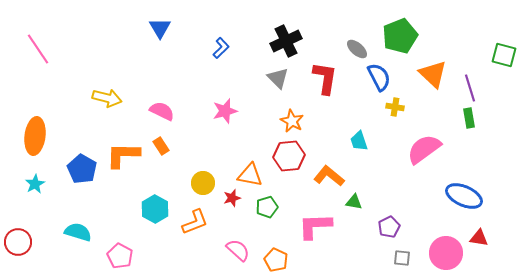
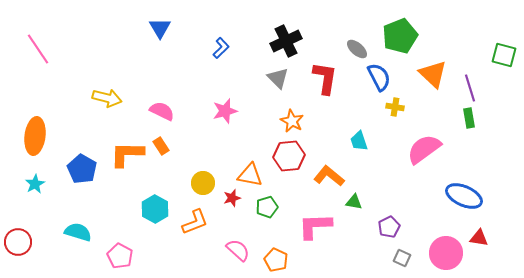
orange L-shape at (123, 155): moved 4 px right, 1 px up
gray square at (402, 258): rotated 18 degrees clockwise
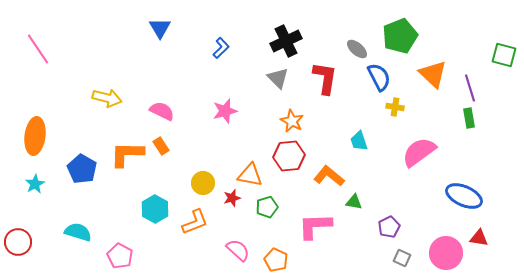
pink semicircle at (424, 149): moved 5 px left, 3 px down
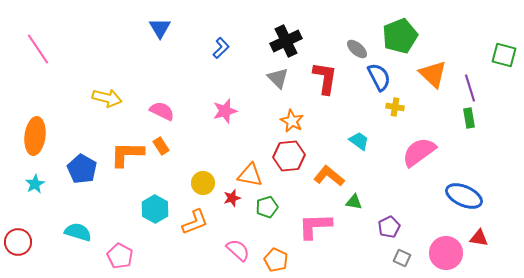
cyan trapezoid at (359, 141): rotated 145 degrees clockwise
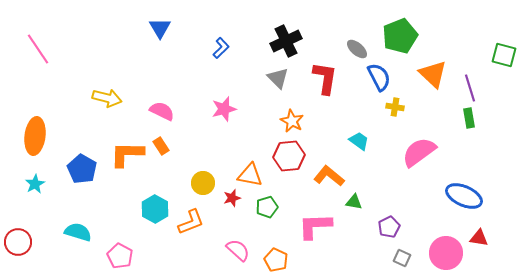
pink star at (225, 111): moved 1 px left, 2 px up
orange L-shape at (195, 222): moved 4 px left
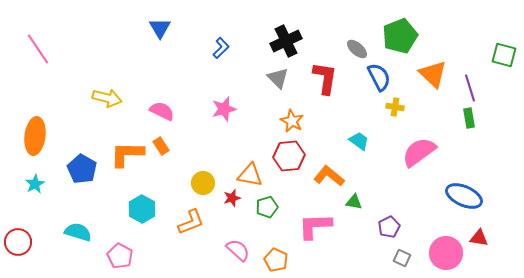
cyan hexagon at (155, 209): moved 13 px left
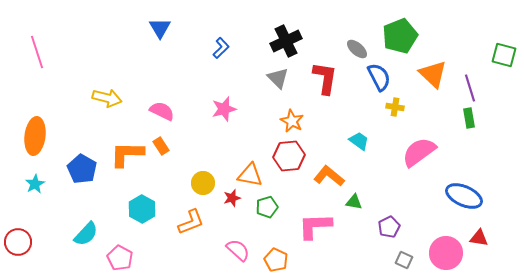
pink line at (38, 49): moved 1 px left, 3 px down; rotated 16 degrees clockwise
cyan semicircle at (78, 232): moved 8 px right, 2 px down; rotated 116 degrees clockwise
pink pentagon at (120, 256): moved 2 px down
gray square at (402, 258): moved 2 px right, 2 px down
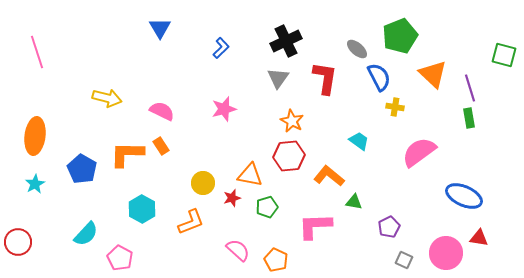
gray triangle at (278, 78): rotated 20 degrees clockwise
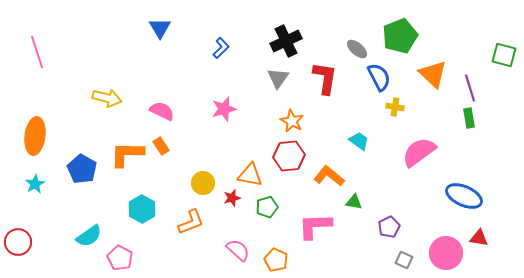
cyan semicircle at (86, 234): moved 3 px right, 2 px down; rotated 12 degrees clockwise
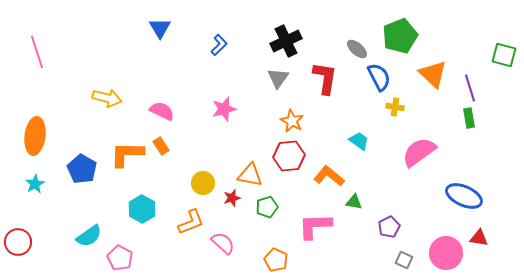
blue L-shape at (221, 48): moved 2 px left, 3 px up
pink semicircle at (238, 250): moved 15 px left, 7 px up
